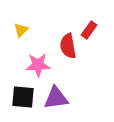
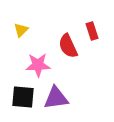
red rectangle: moved 3 px right, 1 px down; rotated 54 degrees counterclockwise
red semicircle: rotated 15 degrees counterclockwise
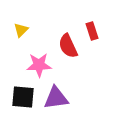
pink star: moved 1 px right
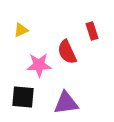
yellow triangle: rotated 21 degrees clockwise
red semicircle: moved 1 px left, 6 px down
purple triangle: moved 10 px right, 5 px down
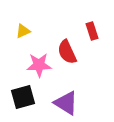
yellow triangle: moved 2 px right, 1 px down
black square: rotated 20 degrees counterclockwise
purple triangle: rotated 40 degrees clockwise
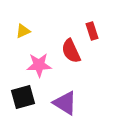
red semicircle: moved 4 px right, 1 px up
purple triangle: moved 1 px left
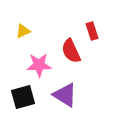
purple triangle: moved 8 px up
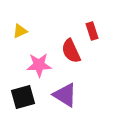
yellow triangle: moved 3 px left
